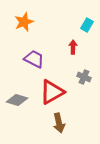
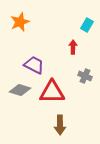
orange star: moved 4 px left
purple trapezoid: moved 6 px down
gray cross: moved 1 px right, 1 px up
red triangle: rotated 28 degrees clockwise
gray diamond: moved 3 px right, 10 px up
brown arrow: moved 1 px right, 2 px down; rotated 12 degrees clockwise
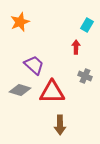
red arrow: moved 3 px right
purple trapezoid: rotated 15 degrees clockwise
